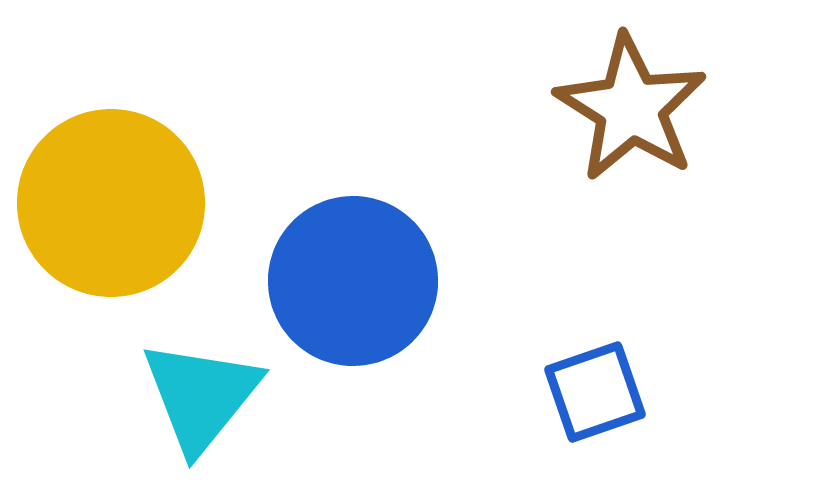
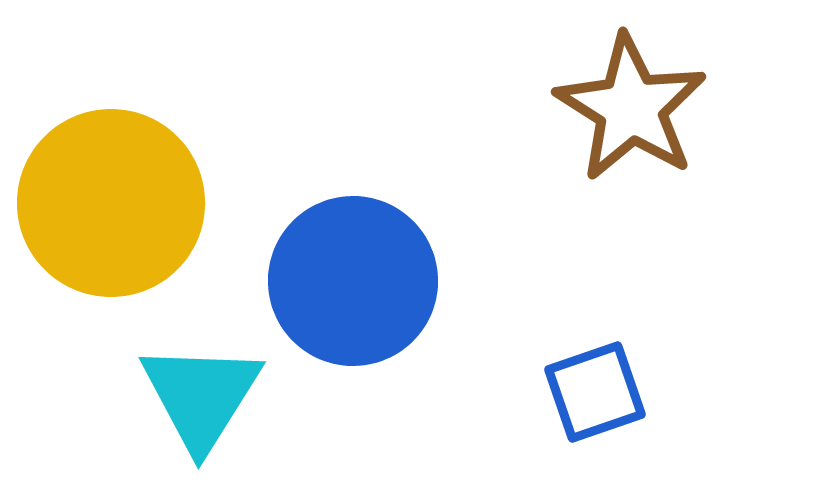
cyan triangle: rotated 7 degrees counterclockwise
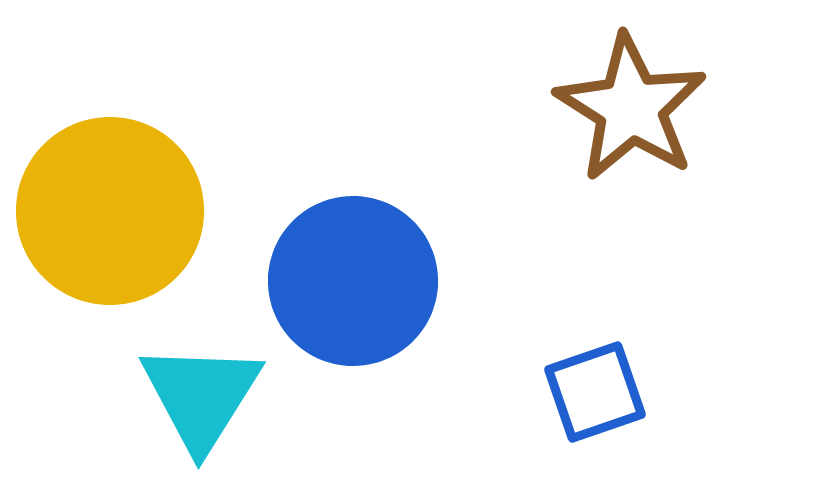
yellow circle: moved 1 px left, 8 px down
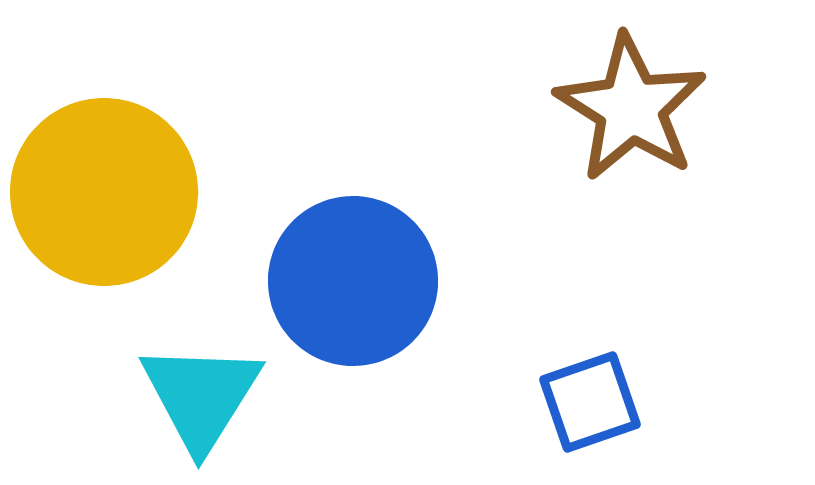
yellow circle: moved 6 px left, 19 px up
blue square: moved 5 px left, 10 px down
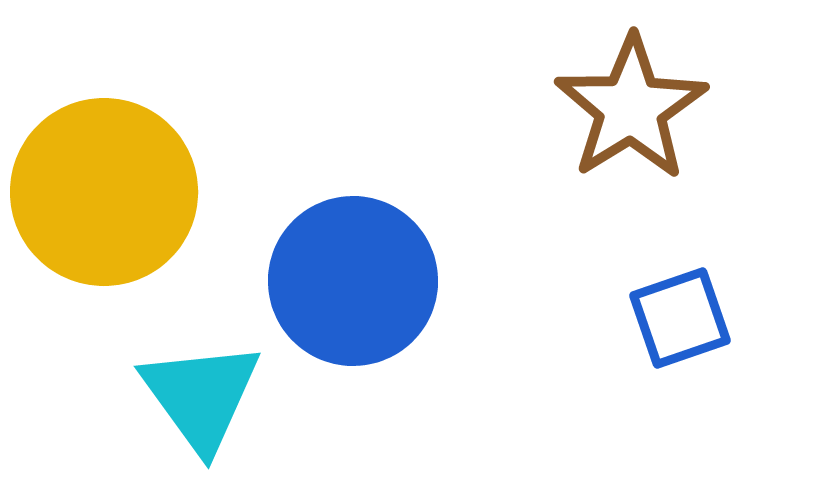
brown star: rotated 8 degrees clockwise
cyan triangle: rotated 8 degrees counterclockwise
blue square: moved 90 px right, 84 px up
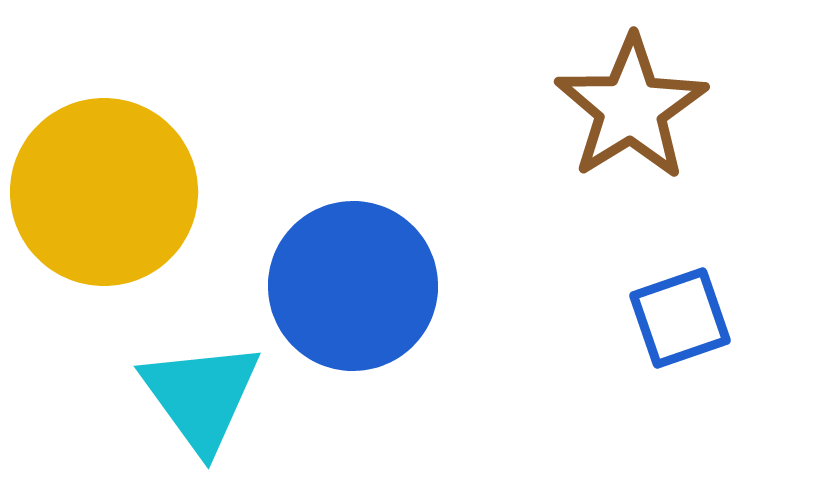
blue circle: moved 5 px down
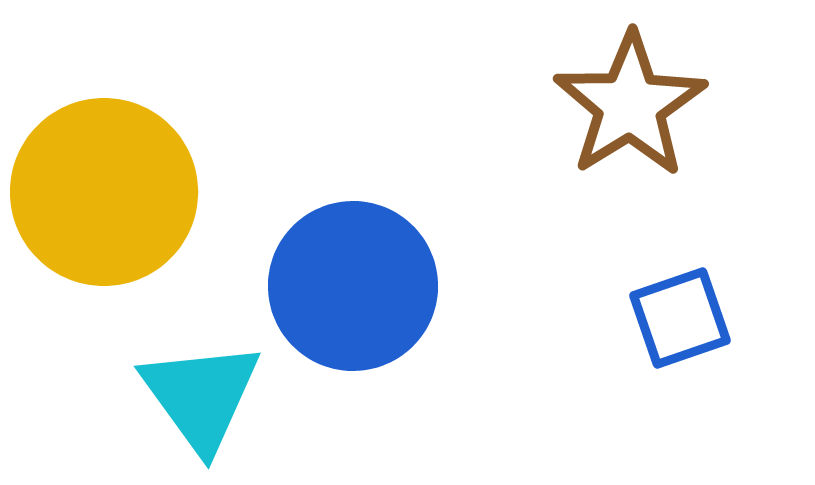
brown star: moved 1 px left, 3 px up
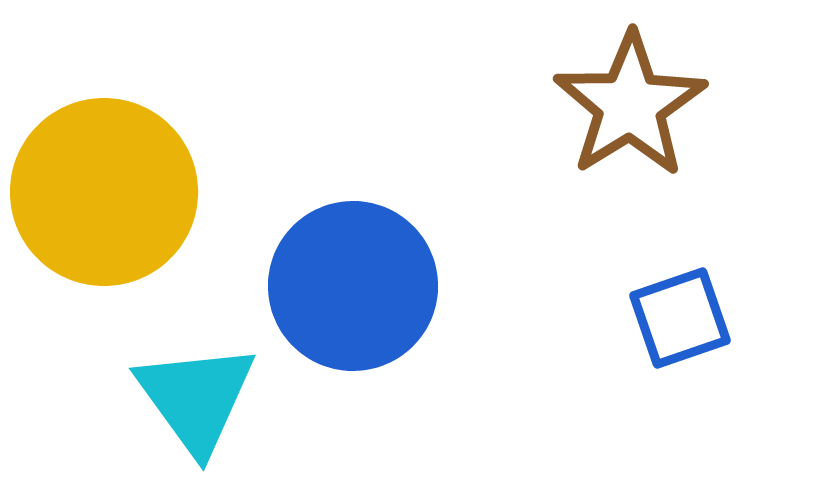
cyan triangle: moved 5 px left, 2 px down
